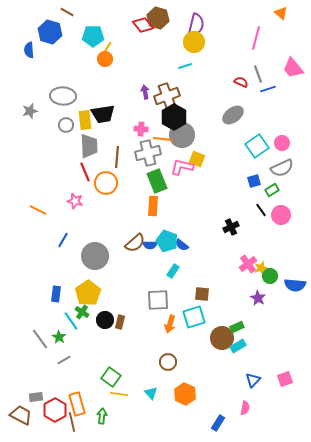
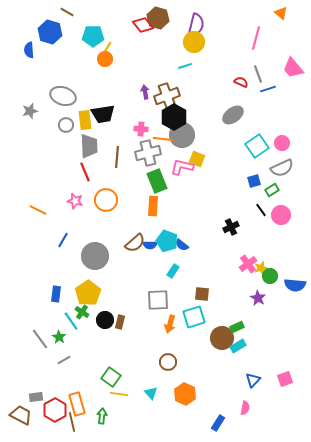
gray ellipse at (63, 96): rotated 15 degrees clockwise
orange circle at (106, 183): moved 17 px down
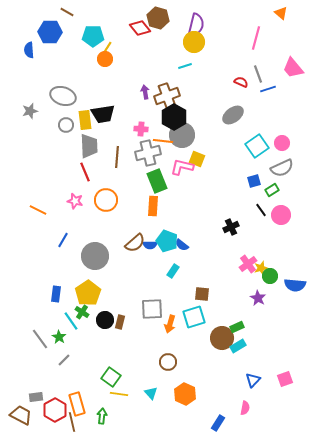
red diamond at (143, 25): moved 3 px left, 3 px down
blue hexagon at (50, 32): rotated 15 degrees counterclockwise
orange line at (163, 139): moved 2 px down
gray square at (158, 300): moved 6 px left, 9 px down
gray line at (64, 360): rotated 16 degrees counterclockwise
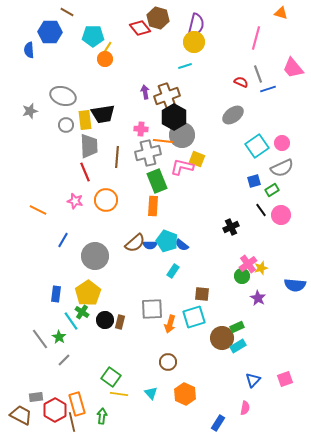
orange triangle at (281, 13): rotated 24 degrees counterclockwise
green circle at (270, 276): moved 28 px left
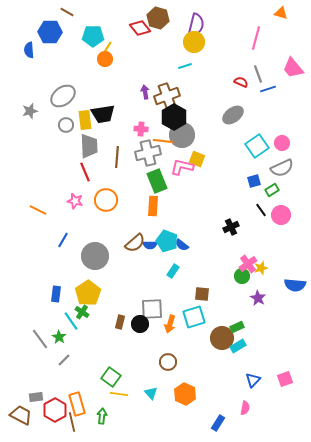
gray ellipse at (63, 96): rotated 55 degrees counterclockwise
black circle at (105, 320): moved 35 px right, 4 px down
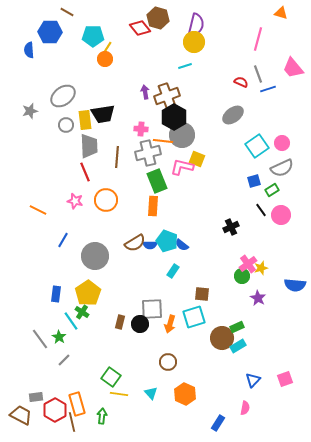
pink line at (256, 38): moved 2 px right, 1 px down
brown semicircle at (135, 243): rotated 10 degrees clockwise
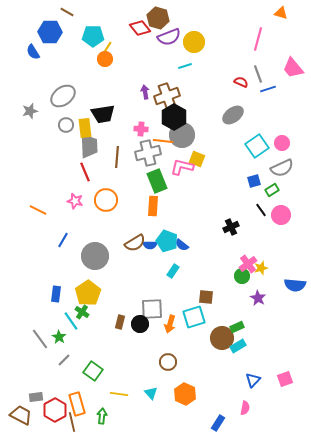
purple semicircle at (196, 25): moved 27 px left, 12 px down; rotated 55 degrees clockwise
blue semicircle at (29, 50): moved 4 px right, 2 px down; rotated 28 degrees counterclockwise
yellow rectangle at (85, 120): moved 8 px down
brown square at (202, 294): moved 4 px right, 3 px down
green square at (111, 377): moved 18 px left, 6 px up
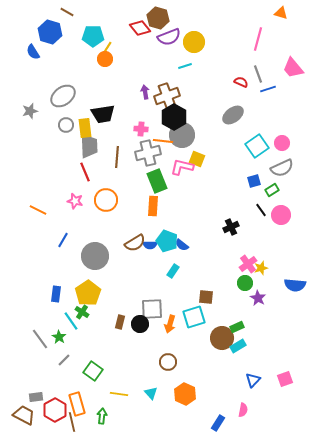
blue hexagon at (50, 32): rotated 15 degrees clockwise
green circle at (242, 276): moved 3 px right, 7 px down
pink semicircle at (245, 408): moved 2 px left, 2 px down
brown trapezoid at (21, 415): moved 3 px right
